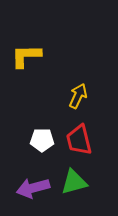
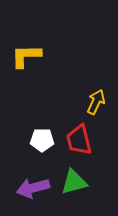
yellow arrow: moved 18 px right, 6 px down
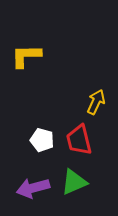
white pentagon: rotated 15 degrees clockwise
green triangle: rotated 8 degrees counterclockwise
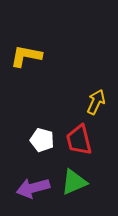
yellow L-shape: rotated 12 degrees clockwise
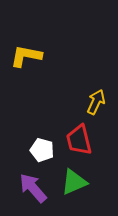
white pentagon: moved 10 px down
purple arrow: rotated 64 degrees clockwise
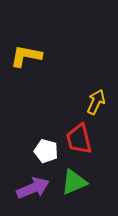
red trapezoid: moved 1 px up
white pentagon: moved 4 px right, 1 px down
purple arrow: rotated 108 degrees clockwise
